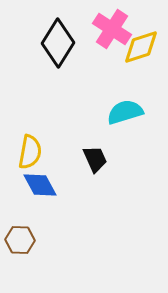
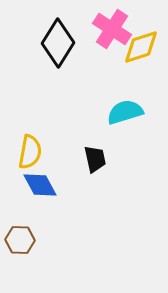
black trapezoid: rotated 12 degrees clockwise
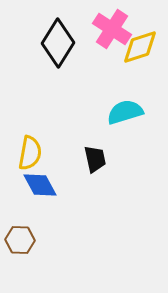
yellow diamond: moved 1 px left
yellow semicircle: moved 1 px down
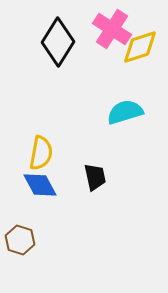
black diamond: moved 1 px up
yellow semicircle: moved 11 px right
black trapezoid: moved 18 px down
brown hexagon: rotated 16 degrees clockwise
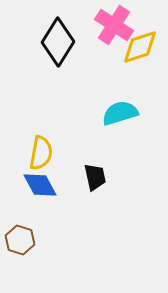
pink cross: moved 2 px right, 4 px up
cyan semicircle: moved 5 px left, 1 px down
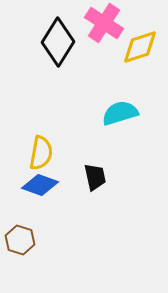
pink cross: moved 10 px left, 2 px up
blue diamond: rotated 42 degrees counterclockwise
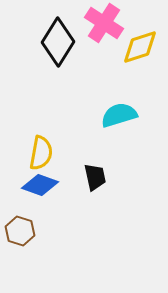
cyan semicircle: moved 1 px left, 2 px down
brown hexagon: moved 9 px up
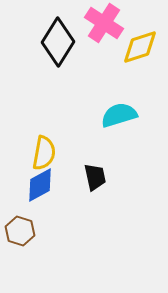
yellow semicircle: moved 3 px right
blue diamond: rotated 48 degrees counterclockwise
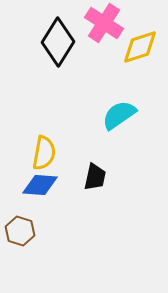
cyan semicircle: rotated 18 degrees counterclockwise
black trapezoid: rotated 24 degrees clockwise
blue diamond: rotated 33 degrees clockwise
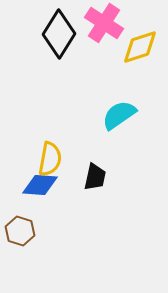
black diamond: moved 1 px right, 8 px up
yellow semicircle: moved 6 px right, 6 px down
